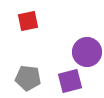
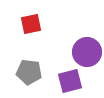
red square: moved 3 px right, 3 px down
gray pentagon: moved 1 px right, 6 px up
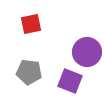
purple square: rotated 35 degrees clockwise
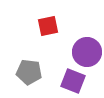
red square: moved 17 px right, 2 px down
purple square: moved 3 px right
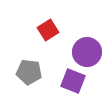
red square: moved 4 px down; rotated 20 degrees counterclockwise
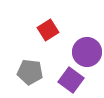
gray pentagon: moved 1 px right
purple square: moved 2 px left, 1 px up; rotated 15 degrees clockwise
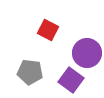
red square: rotated 30 degrees counterclockwise
purple circle: moved 1 px down
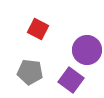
red square: moved 10 px left, 1 px up
purple circle: moved 3 px up
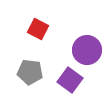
purple square: moved 1 px left
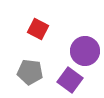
purple circle: moved 2 px left, 1 px down
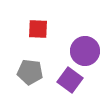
red square: rotated 25 degrees counterclockwise
